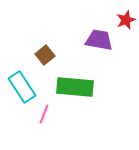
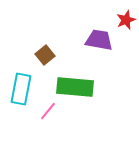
cyan rectangle: moved 1 px left, 2 px down; rotated 44 degrees clockwise
pink line: moved 4 px right, 3 px up; rotated 18 degrees clockwise
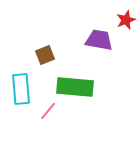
brown square: rotated 18 degrees clockwise
cyan rectangle: rotated 16 degrees counterclockwise
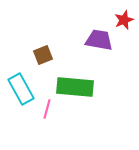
red star: moved 2 px left
brown square: moved 2 px left
cyan rectangle: rotated 24 degrees counterclockwise
pink line: moved 1 px left, 2 px up; rotated 24 degrees counterclockwise
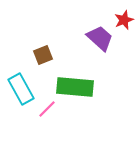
purple trapezoid: moved 1 px right, 2 px up; rotated 32 degrees clockwise
pink line: rotated 30 degrees clockwise
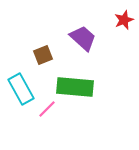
purple trapezoid: moved 17 px left
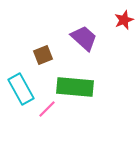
purple trapezoid: moved 1 px right
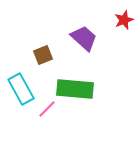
green rectangle: moved 2 px down
